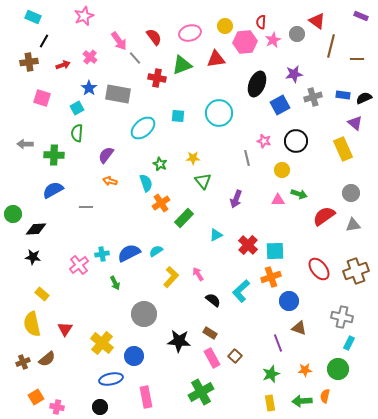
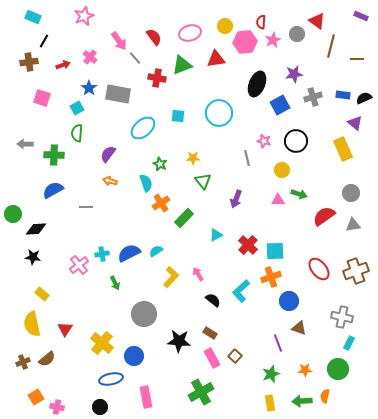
purple semicircle at (106, 155): moved 2 px right, 1 px up
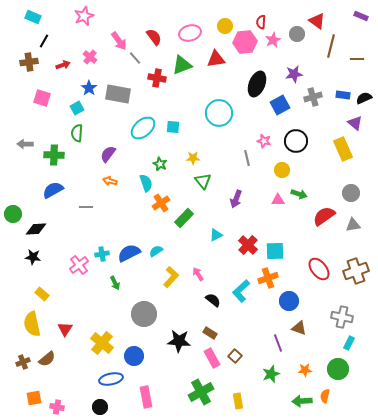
cyan square at (178, 116): moved 5 px left, 11 px down
orange cross at (271, 277): moved 3 px left, 1 px down
orange square at (36, 397): moved 2 px left, 1 px down; rotated 21 degrees clockwise
yellow rectangle at (270, 403): moved 32 px left, 2 px up
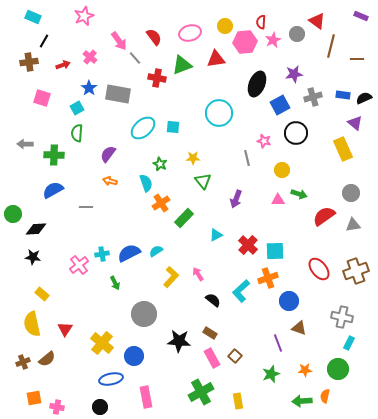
black circle at (296, 141): moved 8 px up
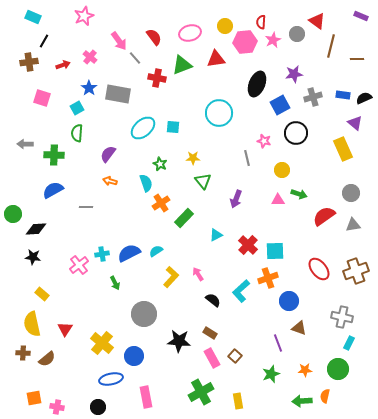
brown cross at (23, 362): moved 9 px up; rotated 24 degrees clockwise
black circle at (100, 407): moved 2 px left
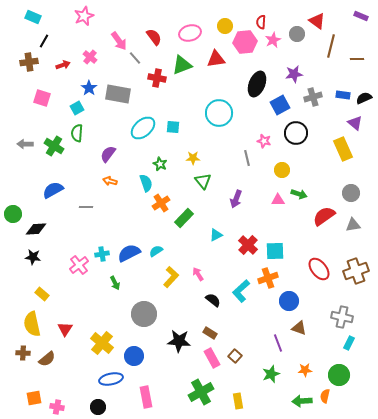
green cross at (54, 155): moved 9 px up; rotated 30 degrees clockwise
green circle at (338, 369): moved 1 px right, 6 px down
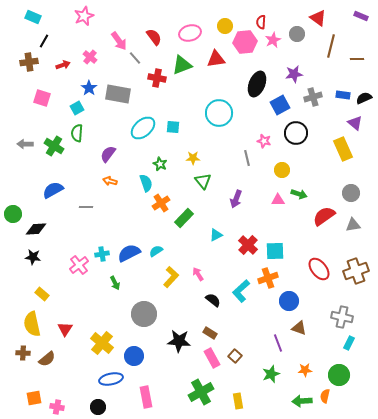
red triangle at (317, 21): moved 1 px right, 3 px up
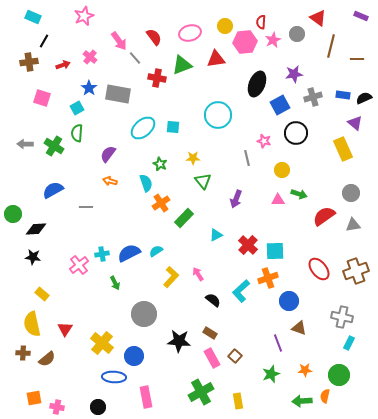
cyan circle at (219, 113): moved 1 px left, 2 px down
blue ellipse at (111, 379): moved 3 px right, 2 px up; rotated 15 degrees clockwise
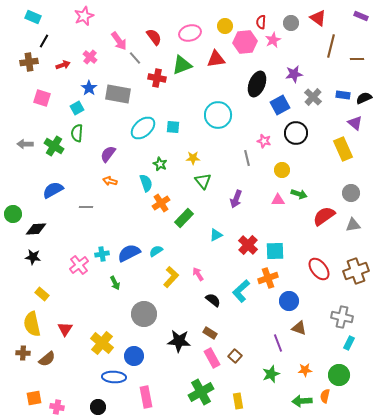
gray circle at (297, 34): moved 6 px left, 11 px up
gray cross at (313, 97): rotated 30 degrees counterclockwise
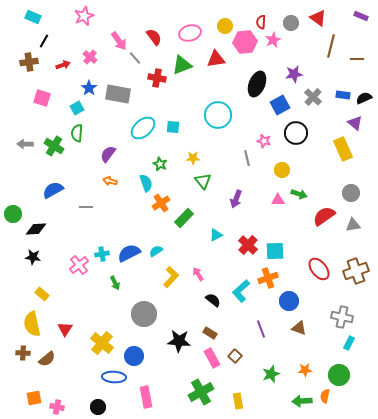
purple line at (278, 343): moved 17 px left, 14 px up
